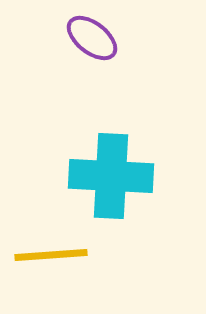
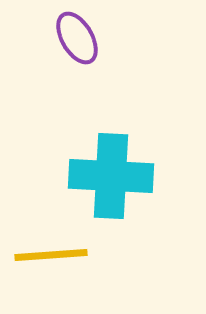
purple ellipse: moved 15 px left; rotated 22 degrees clockwise
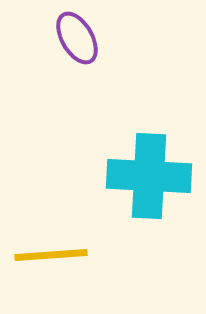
cyan cross: moved 38 px right
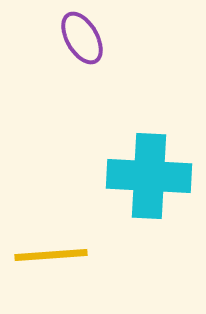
purple ellipse: moved 5 px right
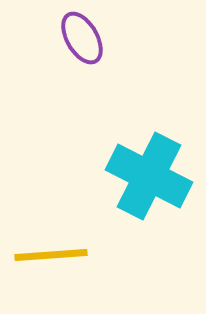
cyan cross: rotated 24 degrees clockwise
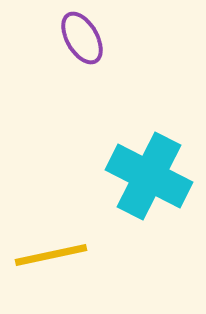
yellow line: rotated 8 degrees counterclockwise
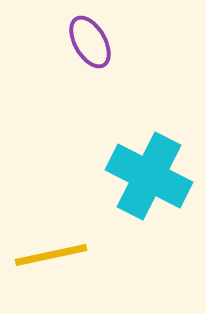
purple ellipse: moved 8 px right, 4 px down
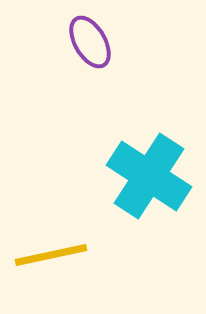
cyan cross: rotated 6 degrees clockwise
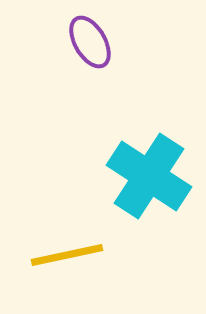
yellow line: moved 16 px right
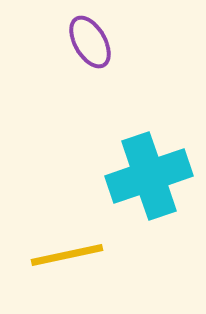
cyan cross: rotated 38 degrees clockwise
